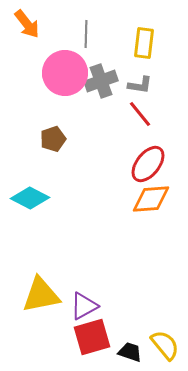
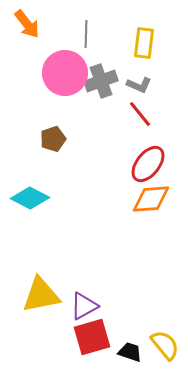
gray L-shape: moved 1 px left; rotated 15 degrees clockwise
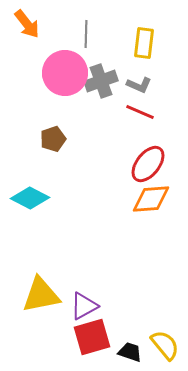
red line: moved 2 px up; rotated 28 degrees counterclockwise
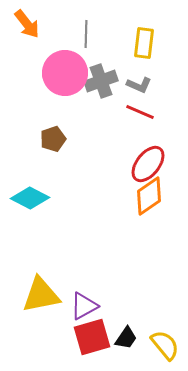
orange diamond: moved 2 px left, 3 px up; rotated 30 degrees counterclockwise
black trapezoid: moved 4 px left, 14 px up; rotated 105 degrees clockwise
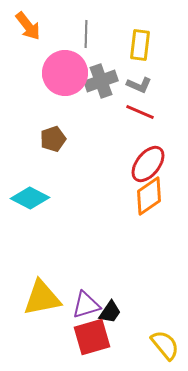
orange arrow: moved 1 px right, 2 px down
yellow rectangle: moved 4 px left, 2 px down
yellow triangle: moved 1 px right, 3 px down
purple triangle: moved 2 px right, 1 px up; rotated 12 degrees clockwise
black trapezoid: moved 16 px left, 26 px up
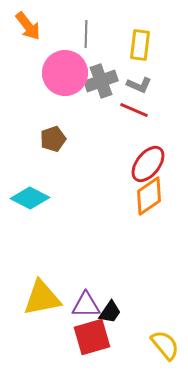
red line: moved 6 px left, 2 px up
purple triangle: rotated 16 degrees clockwise
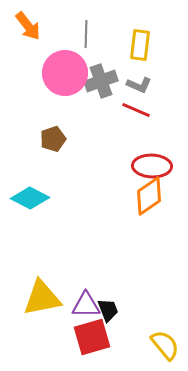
red line: moved 2 px right
red ellipse: moved 4 px right, 2 px down; rotated 54 degrees clockwise
black trapezoid: moved 2 px left, 2 px up; rotated 55 degrees counterclockwise
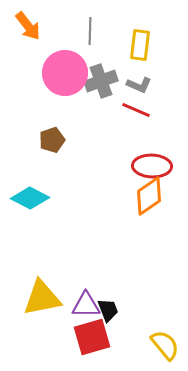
gray line: moved 4 px right, 3 px up
brown pentagon: moved 1 px left, 1 px down
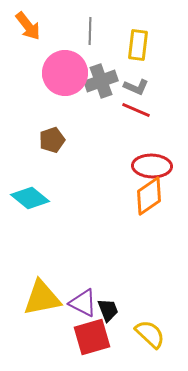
yellow rectangle: moved 2 px left
gray L-shape: moved 3 px left, 2 px down
cyan diamond: rotated 12 degrees clockwise
purple triangle: moved 3 px left, 2 px up; rotated 28 degrees clockwise
yellow semicircle: moved 15 px left, 11 px up; rotated 8 degrees counterclockwise
